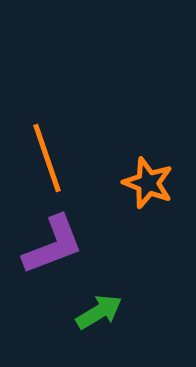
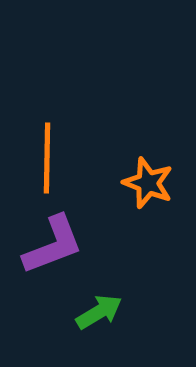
orange line: rotated 20 degrees clockwise
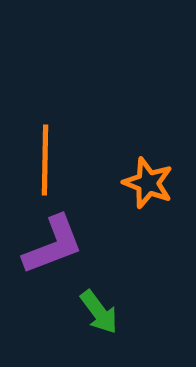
orange line: moved 2 px left, 2 px down
green arrow: rotated 84 degrees clockwise
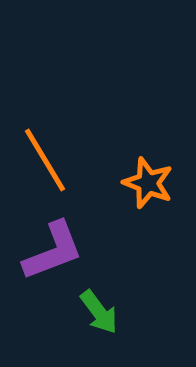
orange line: rotated 32 degrees counterclockwise
purple L-shape: moved 6 px down
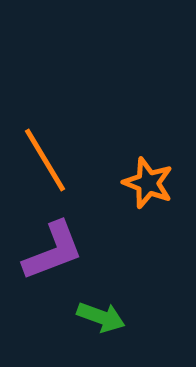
green arrow: moved 2 px right, 5 px down; rotated 33 degrees counterclockwise
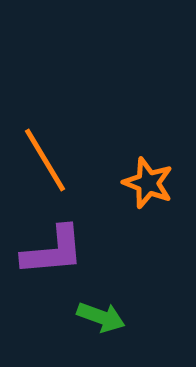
purple L-shape: rotated 16 degrees clockwise
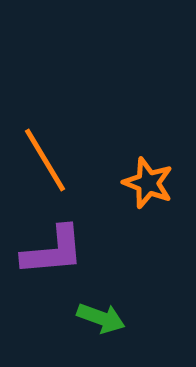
green arrow: moved 1 px down
